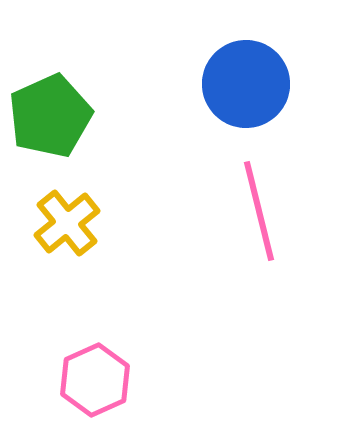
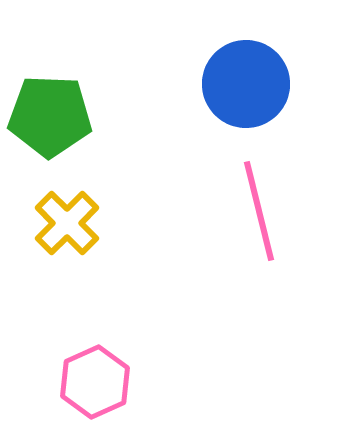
green pentagon: rotated 26 degrees clockwise
yellow cross: rotated 6 degrees counterclockwise
pink hexagon: moved 2 px down
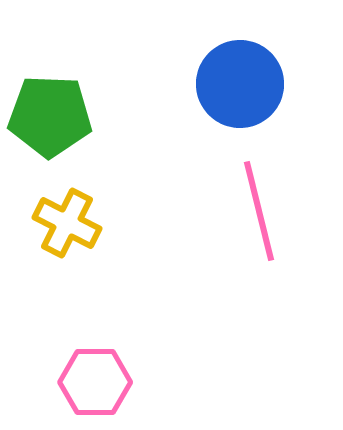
blue circle: moved 6 px left
yellow cross: rotated 18 degrees counterclockwise
pink hexagon: rotated 24 degrees clockwise
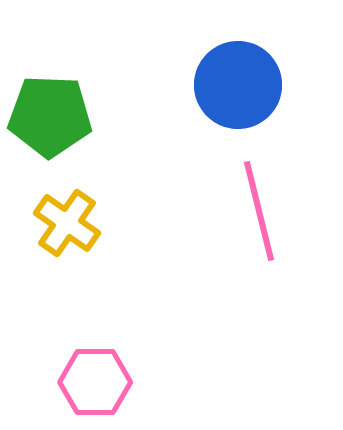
blue circle: moved 2 px left, 1 px down
yellow cross: rotated 8 degrees clockwise
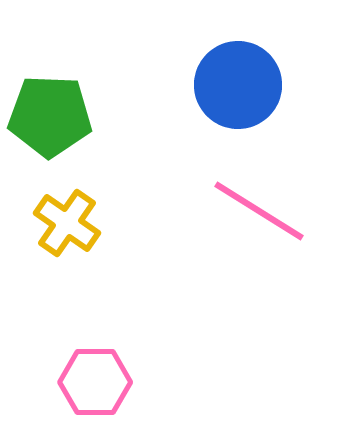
pink line: rotated 44 degrees counterclockwise
